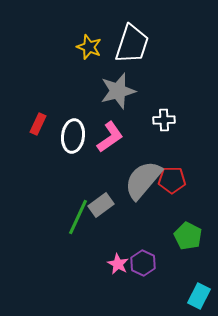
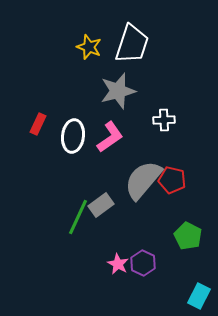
red pentagon: rotated 12 degrees clockwise
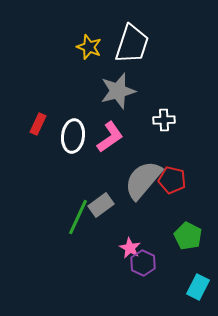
pink star: moved 12 px right, 16 px up
cyan rectangle: moved 1 px left, 9 px up
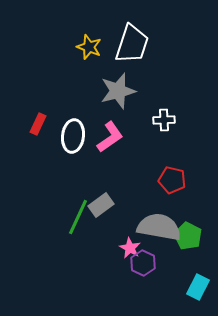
gray semicircle: moved 16 px right, 47 px down; rotated 60 degrees clockwise
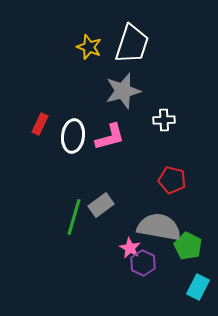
gray star: moved 5 px right
red rectangle: moved 2 px right
pink L-shape: rotated 20 degrees clockwise
green line: moved 4 px left; rotated 9 degrees counterclockwise
green pentagon: moved 10 px down
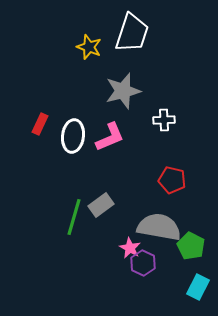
white trapezoid: moved 11 px up
pink L-shape: rotated 8 degrees counterclockwise
green pentagon: moved 3 px right
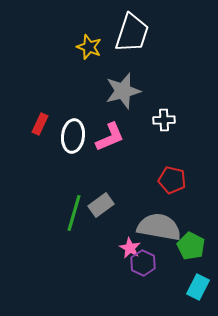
green line: moved 4 px up
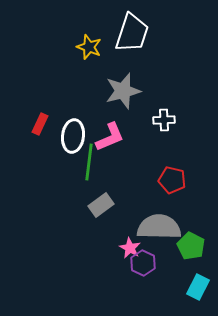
green line: moved 15 px right, 51 px up; rotated 9 degrees counterclockwise
gray semicircle: rotated 9 degrees counterclockwise
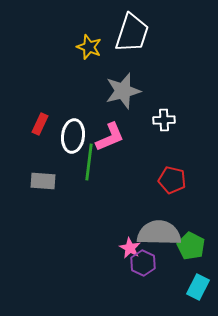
gray rectangle: moved 58 px left, 24 px up; rotated 40 degrees clockwise
gray semicircle: moved 6 px down
